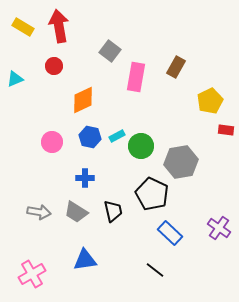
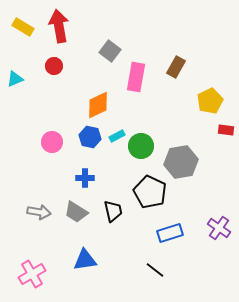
orange diamond: moved 15 px right, 5 px down
black pentagon: moved 2 px left, 2 px up
blue rectangle: rotated 60 degrees counterclockwise
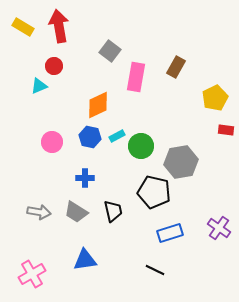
cyan triangle: moved 24 px right, 7 px down
yellow pentagon: moved 5 px right, 3 px up
black pentagon: moved 4 px right; rotated 12 degrees counterclockwise
black line: rotated 12 degrees counterclockwise
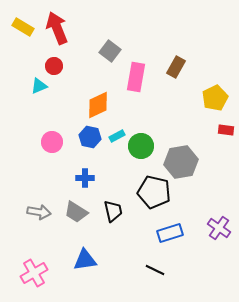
red arrow: moved 2 px left, 2 px down; rotated 12 degrees counterclockwise
pink cross: moved 2 px right, 1 px up
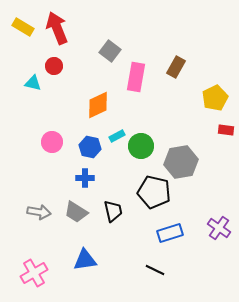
cyan triangle: moved 6 px left, 3 px up; rotated 36 degrees clockwise
blue hexagon: moved 10 px down
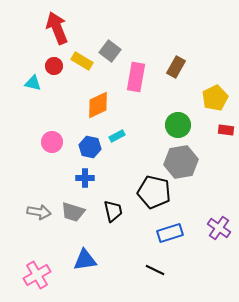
yellow rectangle: moved 59 px right, 34 px down
green circle: moved 37 px right, 21 px up
gray trapezoid: moved 3 px left; rotated 15 degrees counterclockwise
pink cross: moved 3 px right, 2 px down
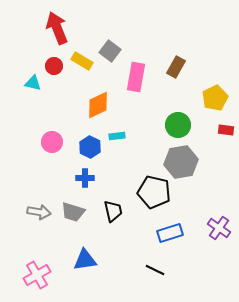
cyan rectangle: rotated 21 degrees clockwise
blue hexagon: rotated 15 degrees clockwise
